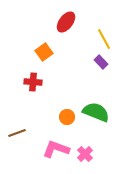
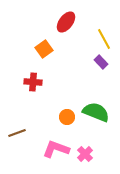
orange square: moved 3 px up
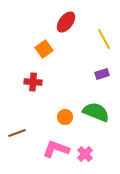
purple rectangle: moved 1 px right, 12 px down; rotated 64 degrees counterclockwise
orange circle: moved 2 px left
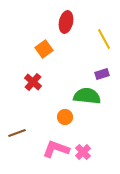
red ellipse: rotated 25 degrees counterclockwise
red cross: rotated 36 degrees clockwise
green semicircle: moved 9 px left, 16 px up; rotated 16 degrees counterclockwise
pink cross: moved 2 px left, 2 px up
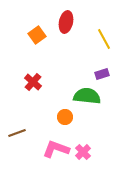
orange square: moved 7 px left, 14 px up
